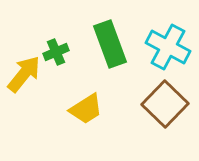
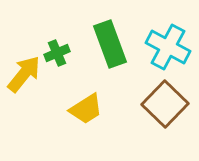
green cross: moved 1 px right, 1 px down
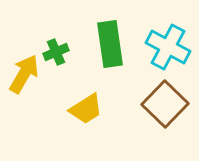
green rectangle: rotated 12 degrees clockwise
green cross: moved 1 px left, 1 px up
yellow arrow: rotated 9 degrees counterclockwise
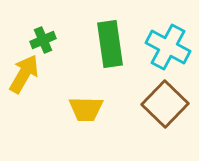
green cross: moved 13 px left, 12 px up
yellow trapezoid: rotated 33 degrees clockwise
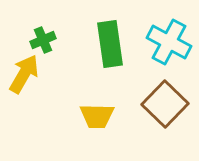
cyan cross: moved 1 px right, 5 px up
yellow trapezoid: moved 11 px right, 7 px down
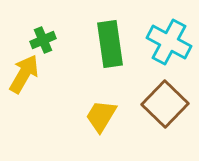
yellow trapezoid: moved 4 px right; rotated 120 degrees clockwise
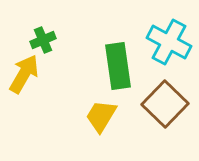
green rectangle: moved 8 px right, 22 px down
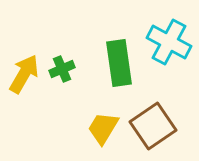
green cross: moved 19 px right, 29 px down
green rectangle: moved 1 px right, 3 px up
brown square: moved 12 px left, 22 px down; rotated 12 degrees clockwise
yellow trapezoid: moved 2 px right, 12 px down
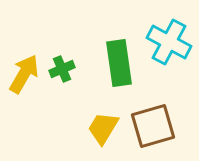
brown square: rotated 18 degrees clockwise
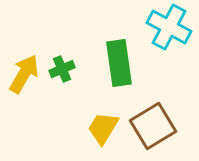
cyan cross: moved 15 px up
brown square: rotated 15 degrees counterclockwise
